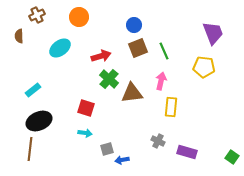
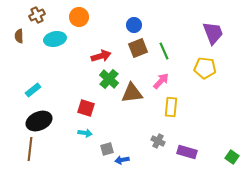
cyan ellipse: moved 5 px left, 9 px up; rotated 25 degrees clockwise
yellow pentagon: moved 1 px right, 1 px down
pink arrow: rotated 30 degrees clockwise
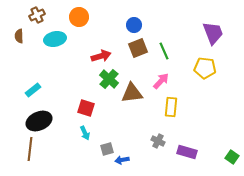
cyan arrow: rotated 56 degrees clockwise
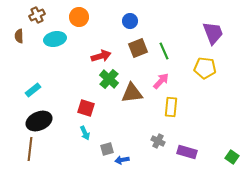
blue circle: moved 4 px left, 4 px up
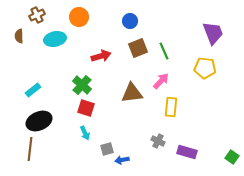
green cross: moved 27 px left, 6 px down
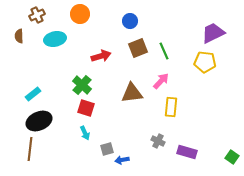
orange circle: moved 1 px right, 3 px up
purple trapezoid: rotated 95 degrees counterclockwise
yellow pentagon: moved 6 px up
cyan rectangle: moved 4 px down
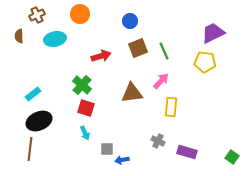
gray square: rotated 16 degrees clockwise
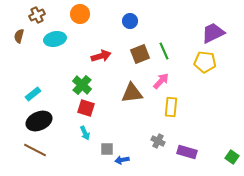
brown semicircle: rotated 16 degrees clockwise
brown square: moved 2 px right, 6 px down
brown line: moved 5 px right, 1 px down; rotated 70 degrees counterclockwise
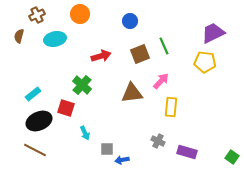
green line: moved 5 px up
red square: moved 20 px left
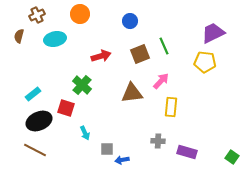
gray cross: rotated 24 degrees counterclockwise
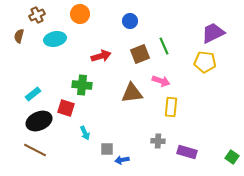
pink arrow: rotated 66 degrees clockwise
green cross: rotated 36 degrees counterclockwise
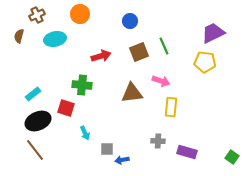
brown square: moved 1 px left, 2 px up
black ellipse: moved 1 px left
brown line: rotated 25 degrees clockwise
